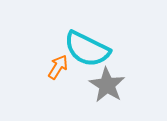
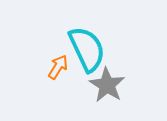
cyan semicircle: rotated 141 degrees counterclockwise
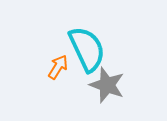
gray star: rotated 12 degrees counterclockwise
